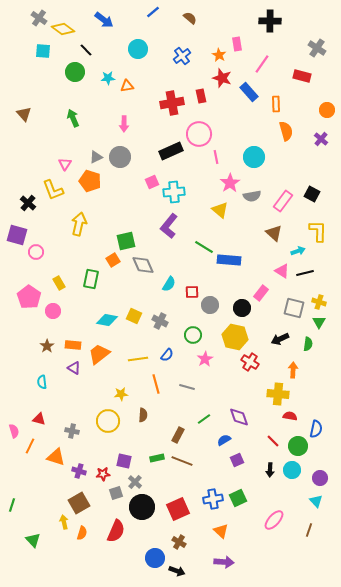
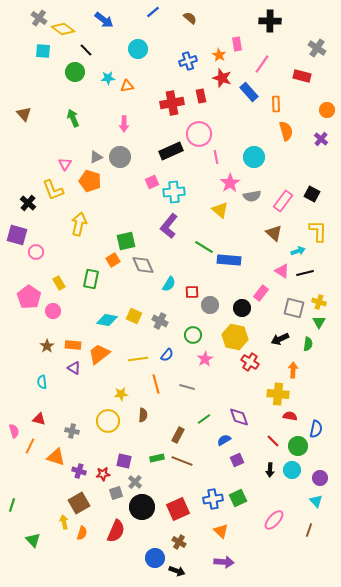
blue cross at (182, 56): moved 6 px right, 5 px down; rotated 18 degrees clockwise
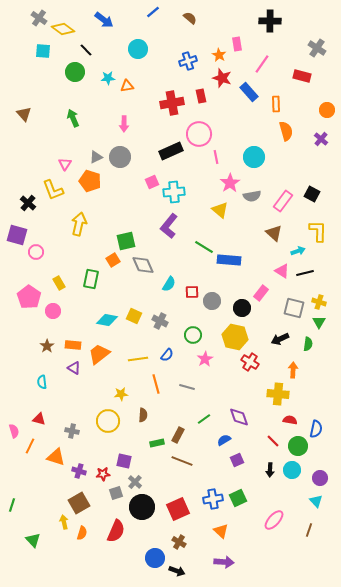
gray circle at (210, 305): moved 2 px right, 4 px up
red semicircle at (290, 416): moved 4 px down
green rectangle at (157, 458): moved 15 px up
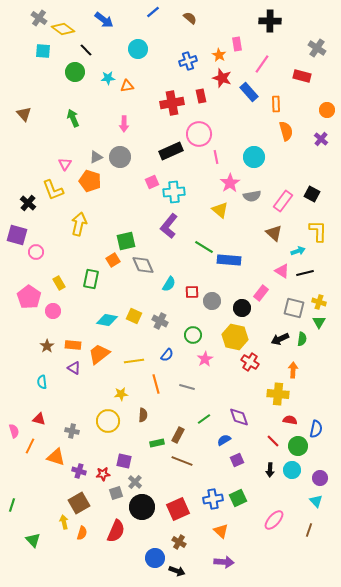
green semicircle at (308, 344): moved 6 px left, 5 px up
yellow line at (138, 359): moved 4 px left, 2 px down
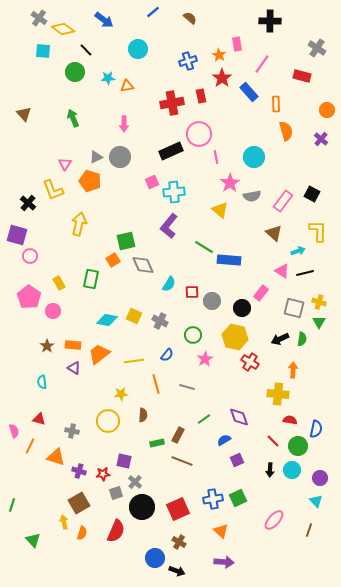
red star at (222, 78): rotated 18 degrees clockwise
pink circle at (36, 252): moved 6 px left, 4 px down
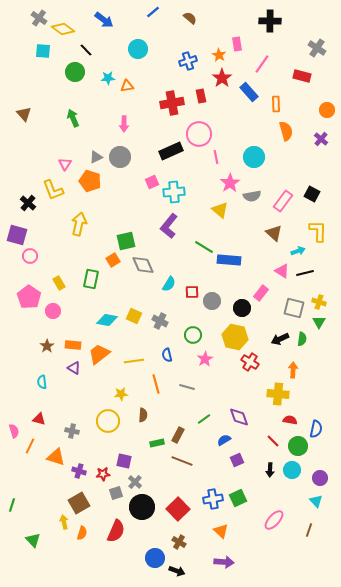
blue semicircle at (167, 355): rotated 128 degrees clockwise
red square at (178, 509): rotated 20 degrees counterclockwise
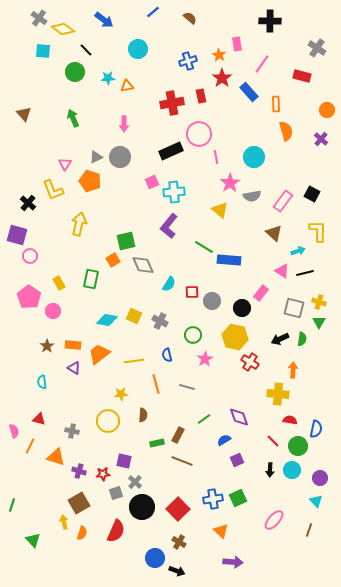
purple arrow at (224, 562): moved 9 px right
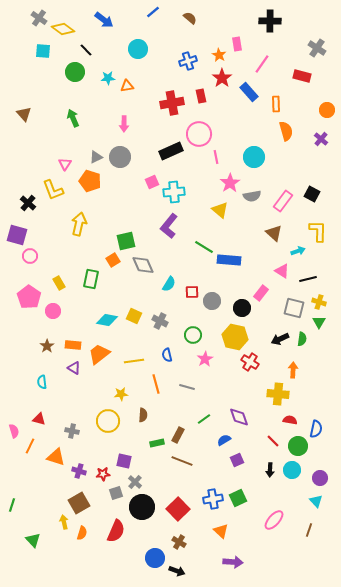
black line at (305, 273): moved 3 px right, 6 px down
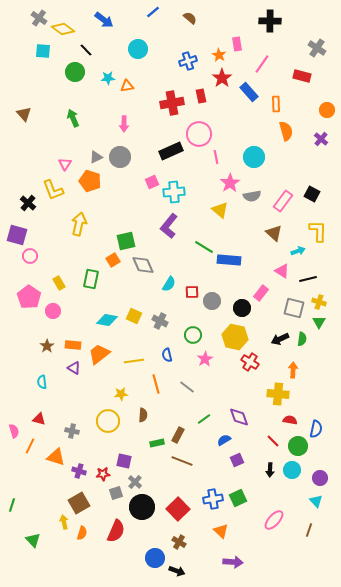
gray line at (187, 387): rotated 21 degrees clockwise
